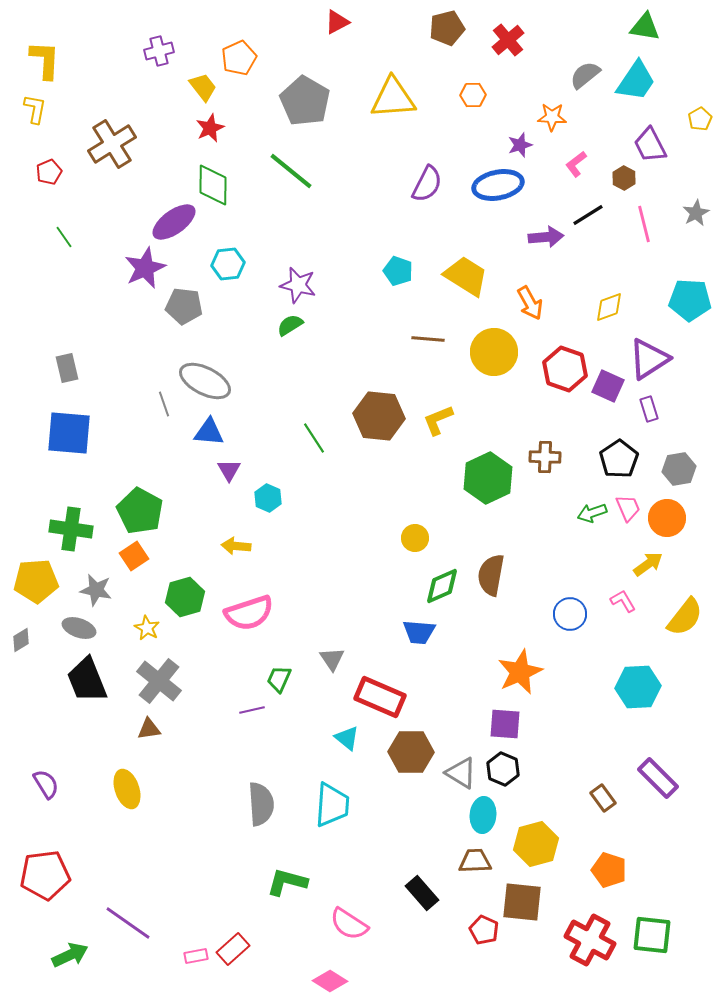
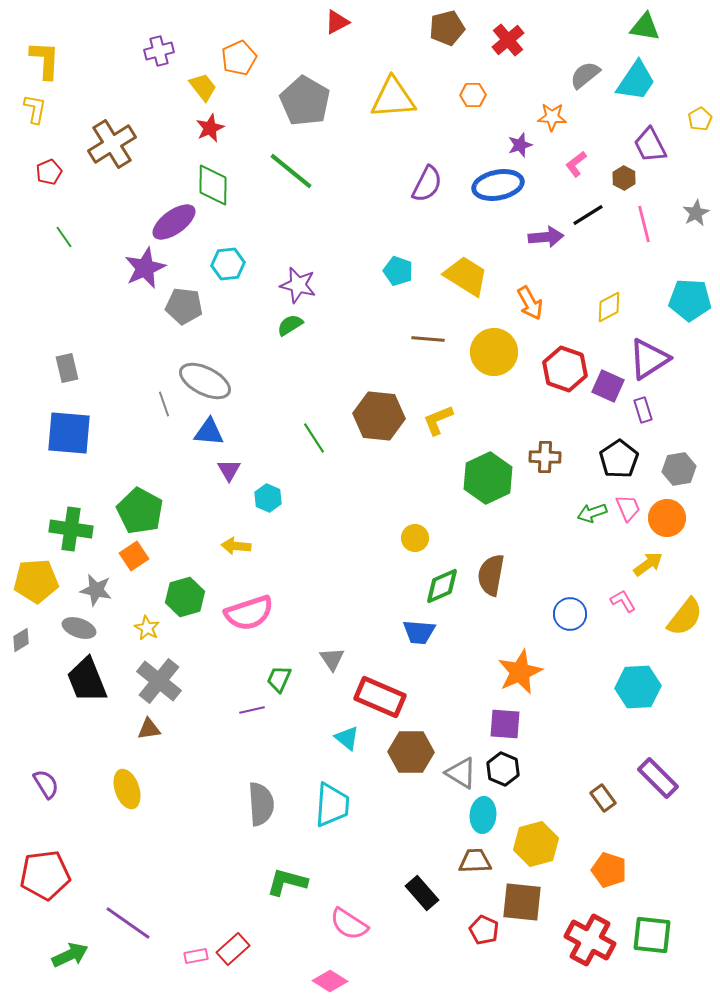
yellow diamond at (609, 307): rotated 8 degrees counterclockwise
purple rectangle at (649, 409): moved 6 px left, 1 px down
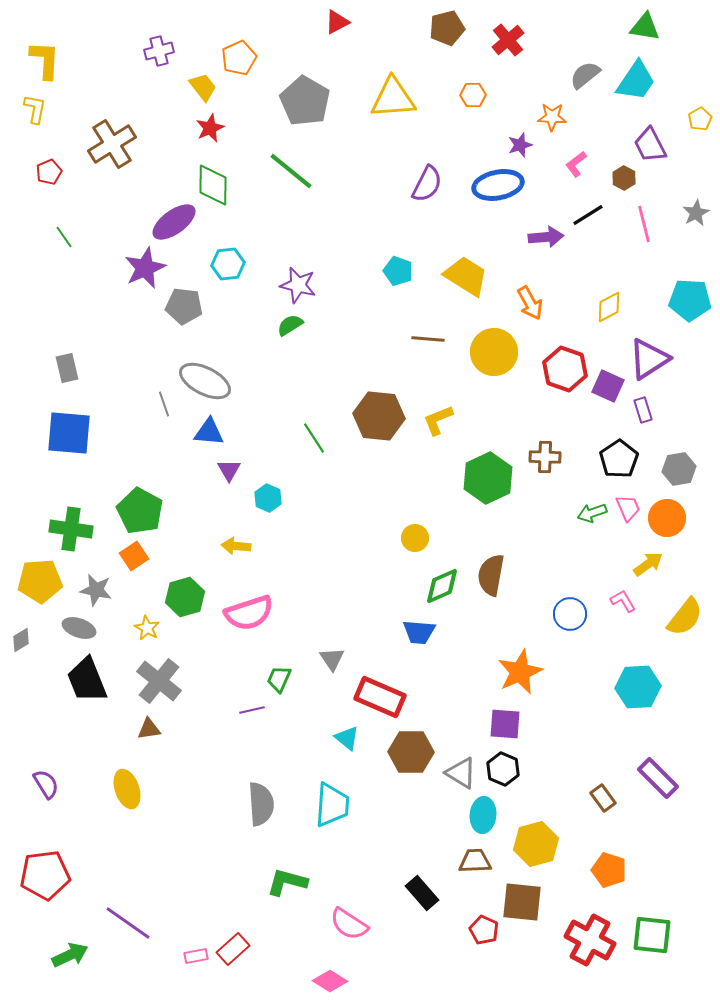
yellow pentagon at (36, 581): moved 4 px right
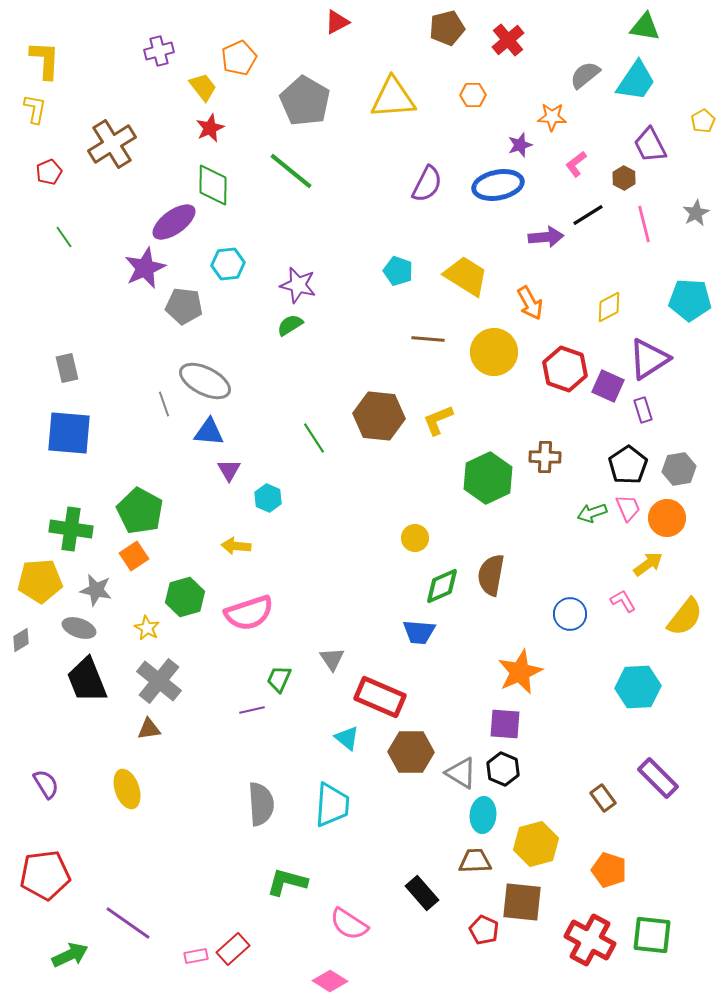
yellow pentagon at (700, 119): moved 3 px right, 2 px down
black pentagon at (619, 459): moved 9 px right, 6 px down
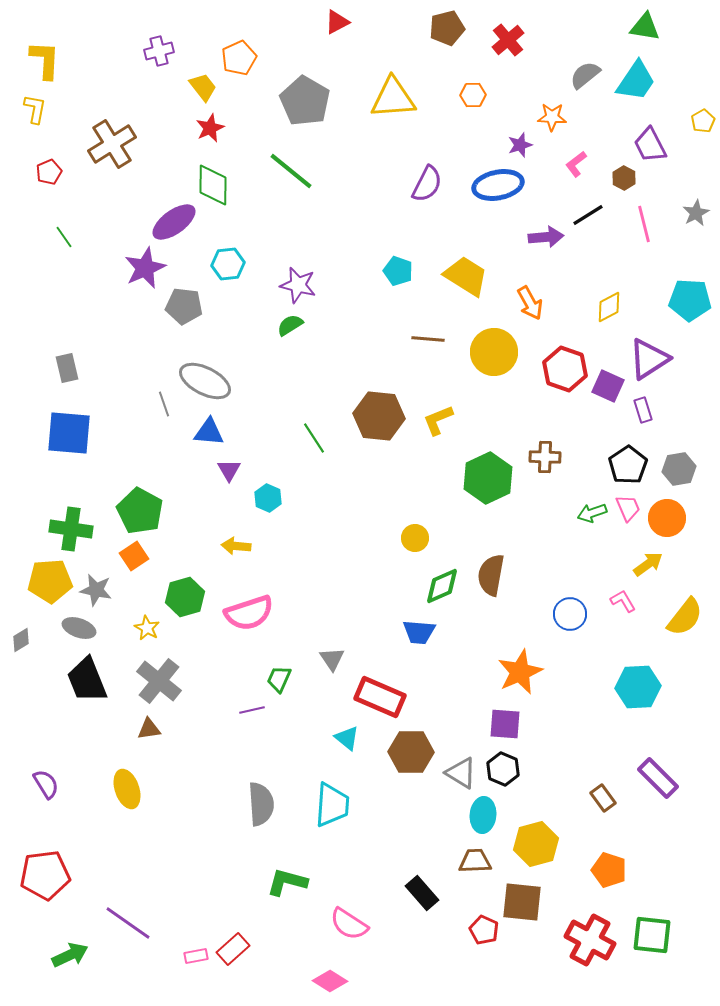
yellow pentagon at (40, 581): moved 10 px right
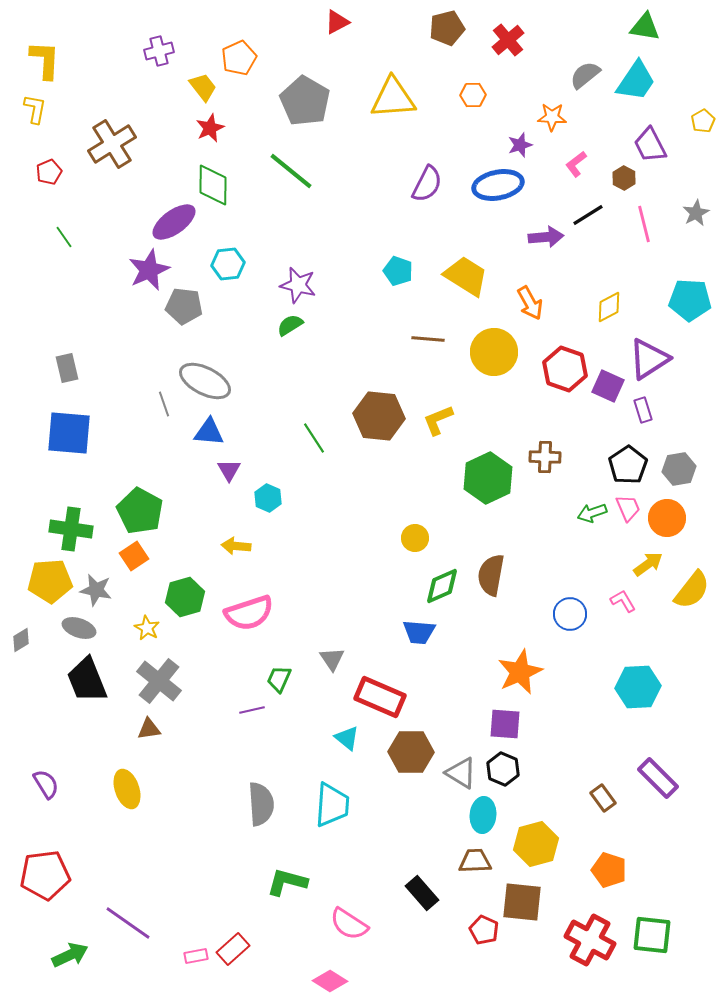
purple star at (145, 268): moved 4 px right, 2 px down
yellow semicircle at (685, 617): moved 7 px right, 27 px up
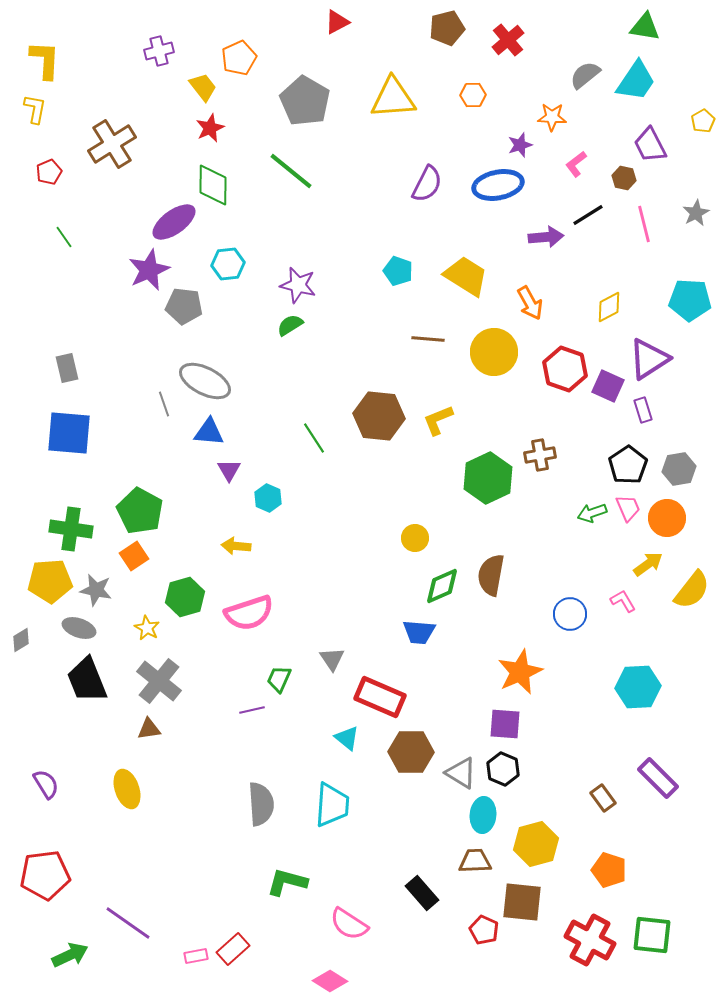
brown hexagon at (624, 178): rotated 15 degrees counterclockwise
brown cross at (545, 457): moved 5 px left, 2 px up; rotated 12 degrees counterclockwise
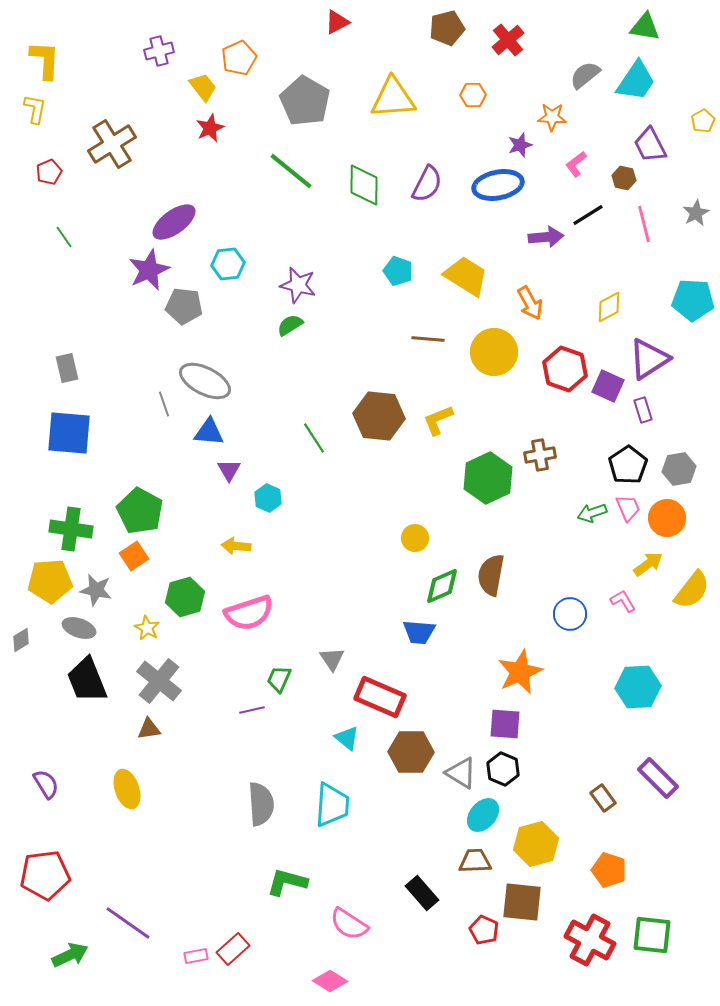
green diamond at (213, 185): moved 151 px right
cyan pentagon at (690, 300): moved 3 px right
cyan ellipse at (483, 815): rotated 36 degrees clockwise
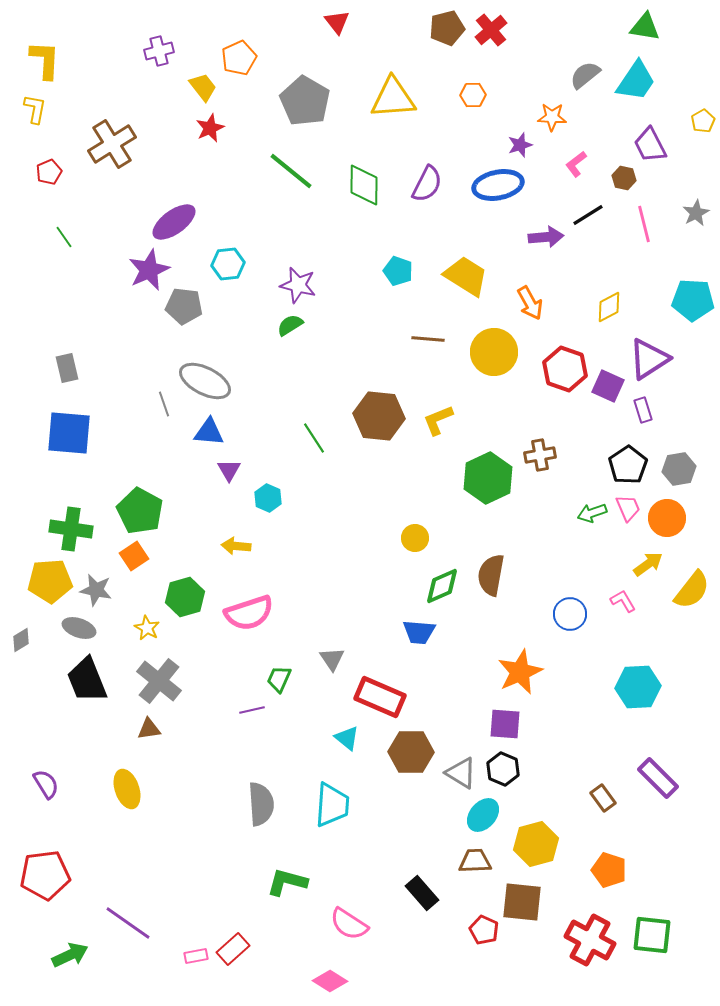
red triangle at (337, 22): rotated 40 degrees counterclockwise
red cross at (508, 40): moved 17 px left, 10 px up
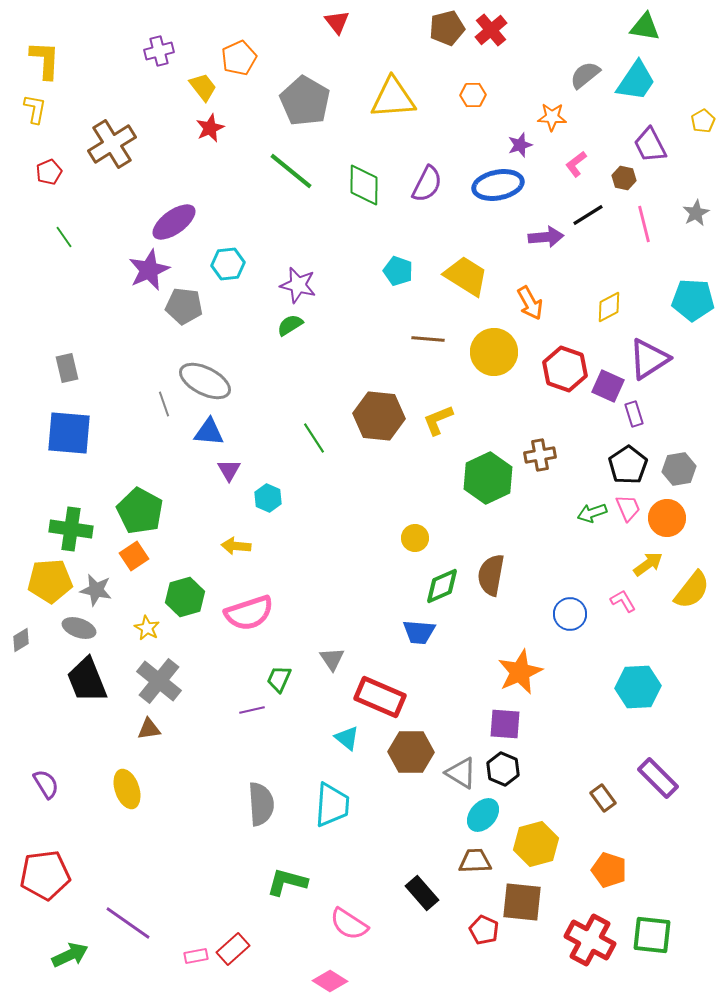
purple rectangle at (643, 410): moved 9 px left, 4 px down
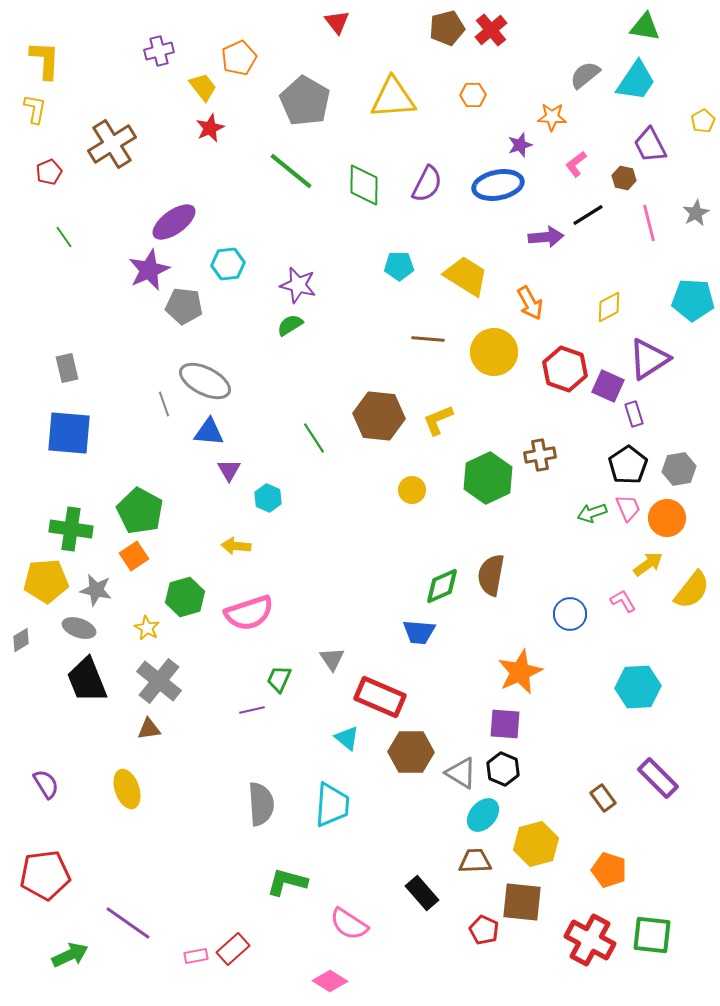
pink line at (644, 224): moved 5 px right, 1 px up
cyan pentagon at (398, 271): moved 1 px right, 5 px up; rotated 20 degrees counterclockwise
yellow circle at (415, 538): moved 3 px left, 48 px up
yellow pentagon at (50, 581): moved 4 px left
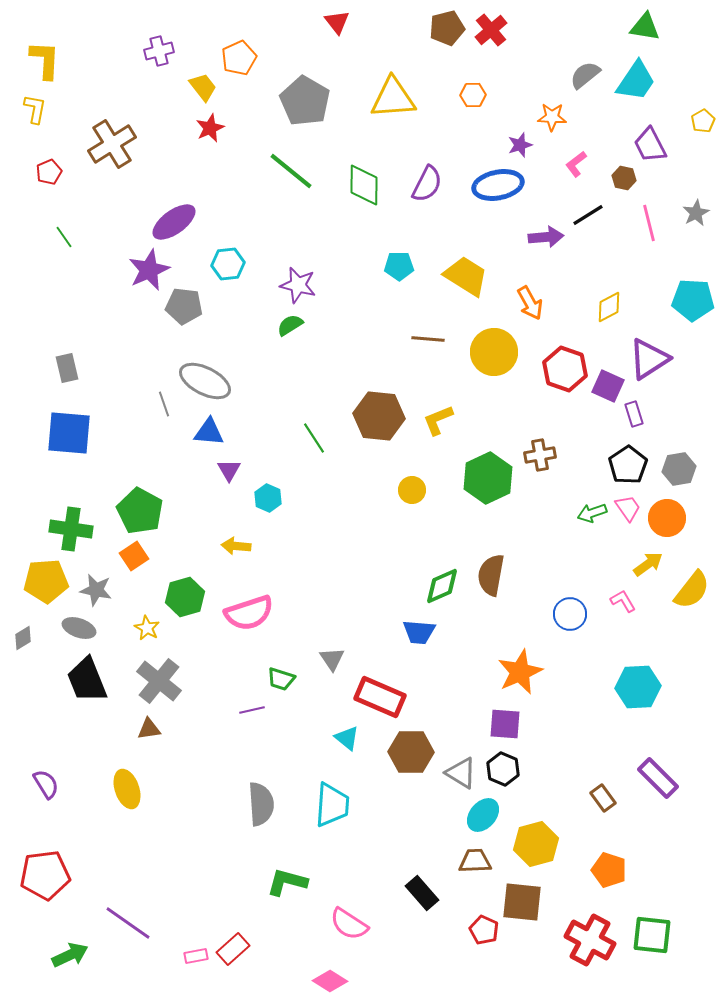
pink trapezoid at (628, 508): rotated 12 degrees counterclockwise
gray diamond at (21, 640): moved 2 px right, 2 px up
green trapezoid at (279, 679): moved 2 px right; rotated 96 degrees counterclockwise
